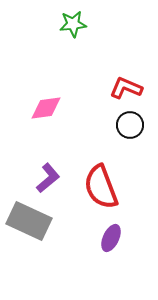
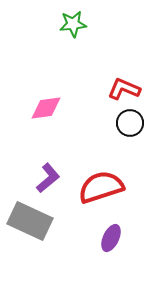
red L-shape: moved 2 px left, 1 px down
black circle: moved 2 px up
red semicircle: rotated 93 degrees clockwise
gray rectangle: moved 1 px right
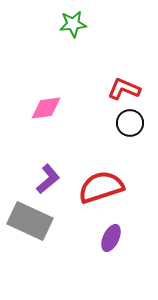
purple L-shape: moved 1 px down
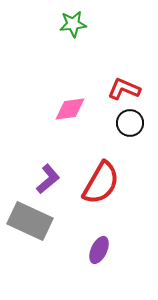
pink diamond: moved 24 px right, 1 px down
red semicircle: moved 4 px up; rotated 138 degrees clockwise
purple ellipse: moved 12 px left, 12 px down
